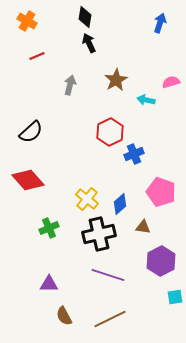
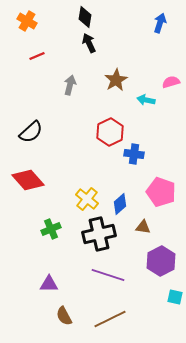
blue cross: rotated 30 degrees clockwise
green cross: moved 2 px right, 1 px down
cyan square: rotated 21 degrees clockwise
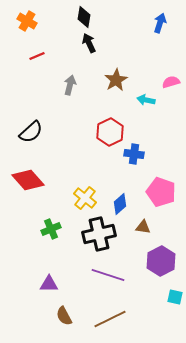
black diamond: moved 1 px left
yellow cross: moved 2 px left, 1 px up
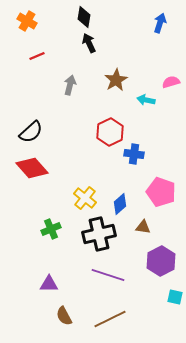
red diamond: moved 4 px right, 12 px up
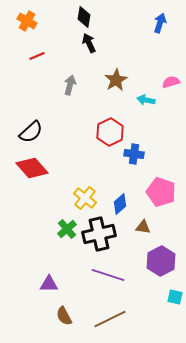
green cross: moved 16 px right; rotated 18 degrees counterclockwise
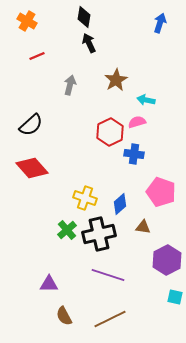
pink semicircle: moved 34 px left, 40 px down
black semicircle: moved 7 px up
yellow cross: rotated 20 degrees counterclockwise
green cross: moved 1 px down
purple hexagon: moved 6 px right, 1 px up
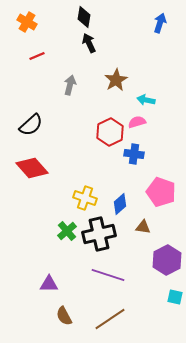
orange cross: moved 1 px down
green cross: moved 1 px down
brown line: rotated 8 degrees counterclockwise
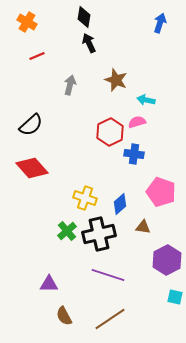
brown star: rotated 20 degrees counterclockwise
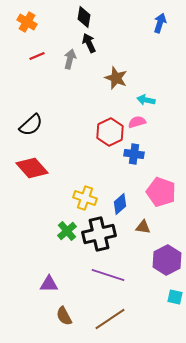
brown star: moved 2 px up
gray arrow: moved 26 px up
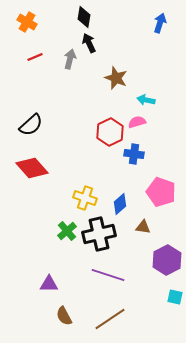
red line: moved 2 px left, 1 px down
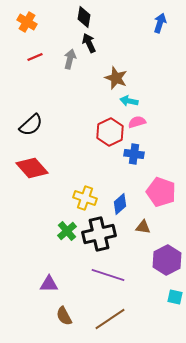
cyan arrow: moved 17 px left, 1 px down
